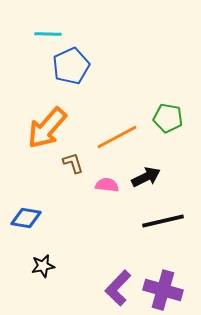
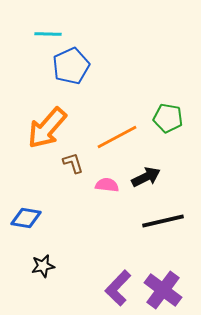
purple cross: rotated 21 degrees clockwise
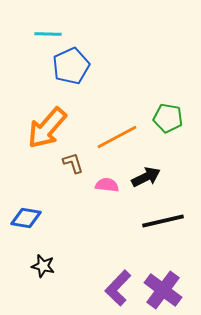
black star: rotated 25 degrees clockwise
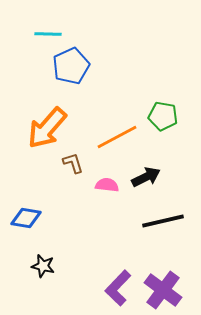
green pentagon: moved 5 px left, 2 px up
